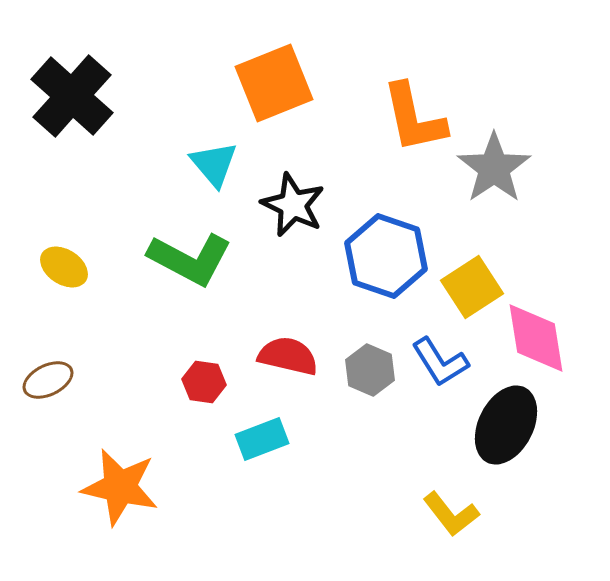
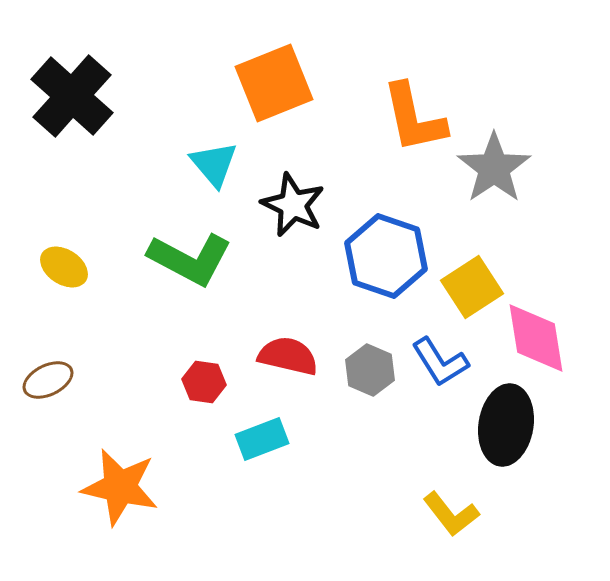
black ellipse: rotated 18 degrees counterclockwise
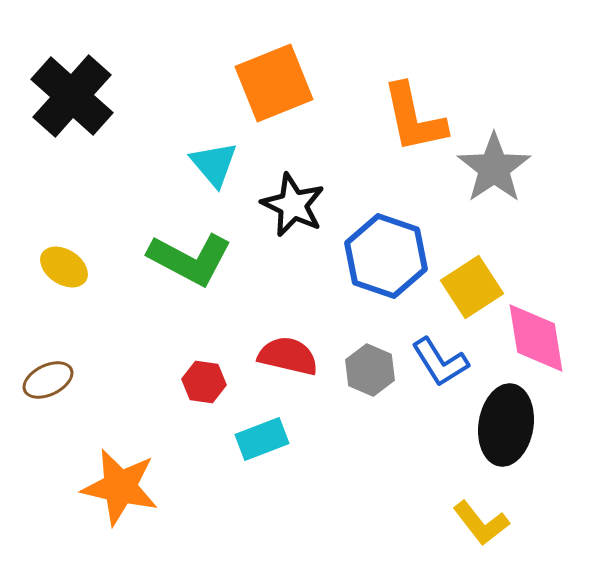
yellow L-shape: moved 30 px right, 9 px down
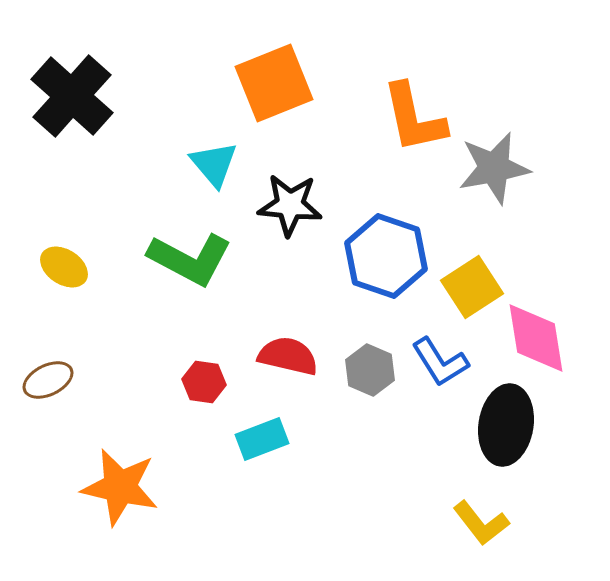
gray star: rotated 24 degrees clockwise
black star: moved 3 px left; rotated 20 degrees counterclockwise
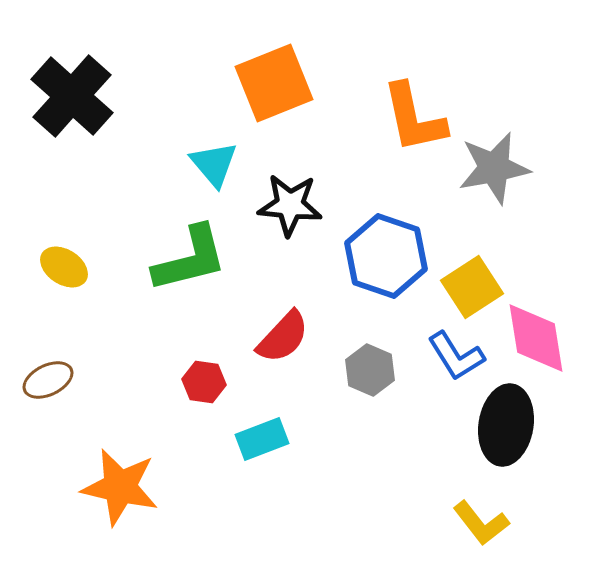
green L-shape: rotated 42 degrees counterclockwise
red semicircle: moved 5 px left, 19 px up; rotated 120 degrees clockwise
blue L-shape: moved 16 px right, 6 px up
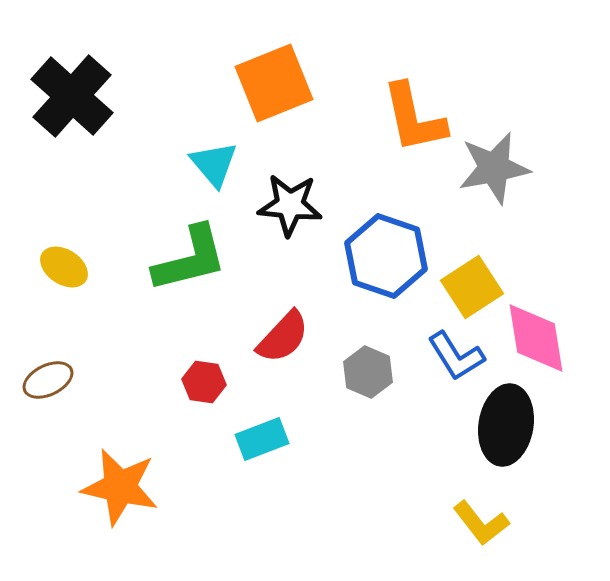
gray hexagon: moved 2 px left, 2 px down
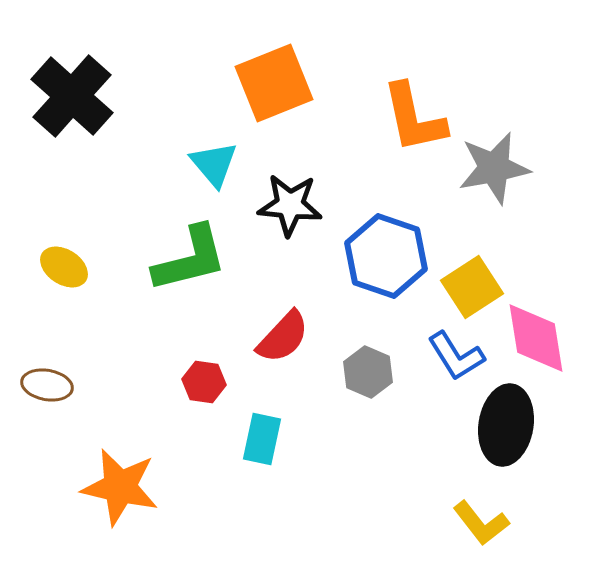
brown ellipse: moved 1 px left, 5 px down; rotated 36 degrees clockwise
cyan rectangle: rotated 57 degrees counterclockwise
